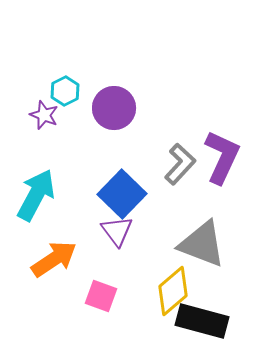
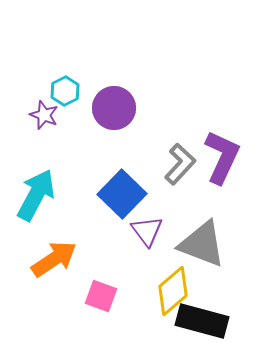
purple triangle: moved 30 px right
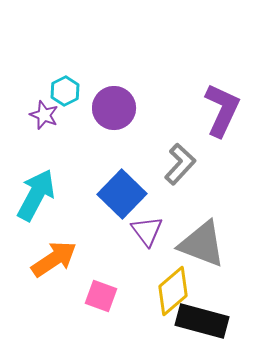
purple L-shape: moved 47 px up
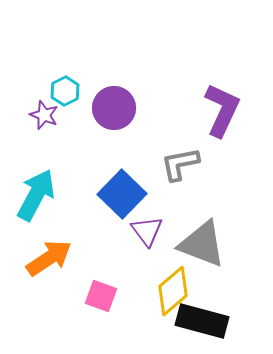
gray L-shape: rotated 144 degrees counterclockwise
orange arrow: moved 5 px left, 1 px up
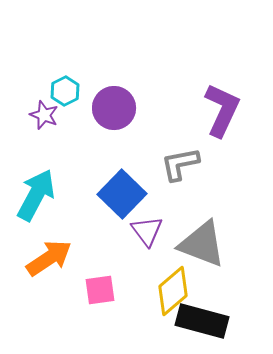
pink square: moved 1 px left, 6 px up; rotated 28 degrees counterclockwise
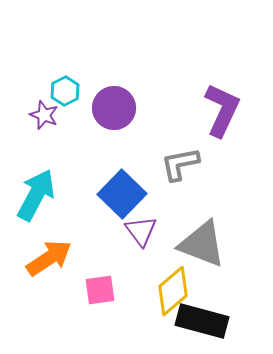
purple triangle: moved 6 px left
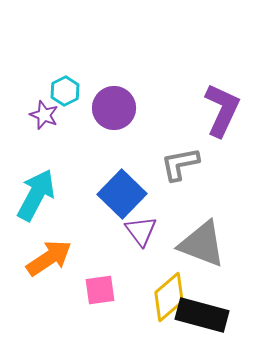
yellow diamond: moved 4 px left, 6 px down
black rectangle: moved 6 px up
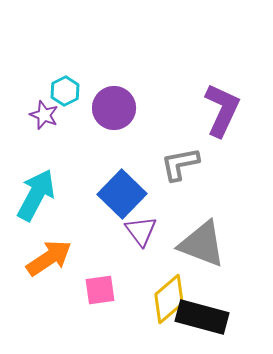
yellow diamond: moved 2 px down
black rectangle: moved 2 px down
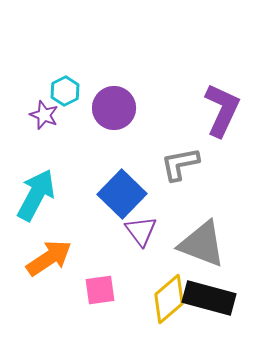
black rectangle: moved 7 px right, 19 px up
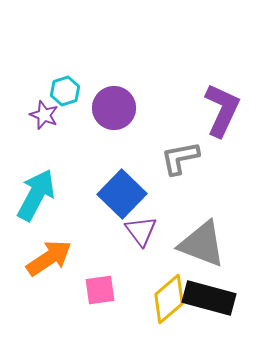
cyan hexagon: rotated 8 degrees clockwise
gray L-shape: moved 6 px up
